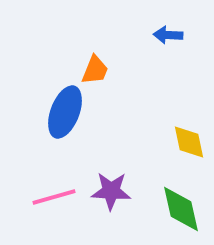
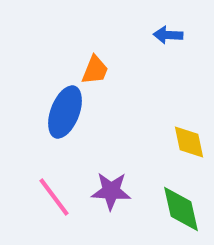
pink line: rotated 69 degrees clockwise
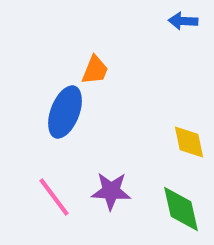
blue arrow: moved 15 px right, 14 px up
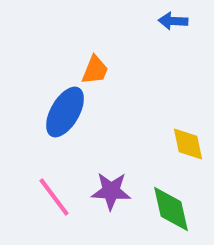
blue arrow: moved 10 px left
blue ellipse: rotated 9 degrees clockwise
yellow diamond: moved 1 px left, 2 px down
green diamond: moved 10 px left
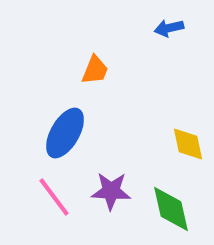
blue arrow: moved 4 px left, 7 px down; rotated 16 degrees counterclockwise
blue ellipse: moved 21 px down
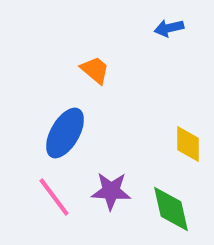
orange trapezoid: rotated 72 degrees counterclockwise
yellow diamond: rotated 12 degrees clockwise
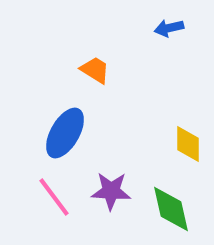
orange trapezoid: rotated 8 degrees counterclockwise
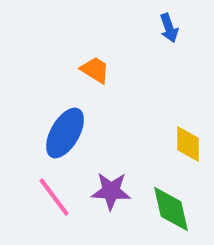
blue arrow: rotated 96 degrees counterclockwise
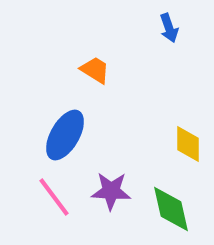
blue ellipse: moved 2 px down
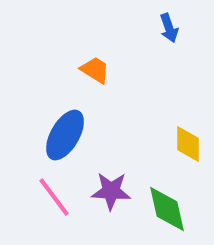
green diamond: moved 4 px left
